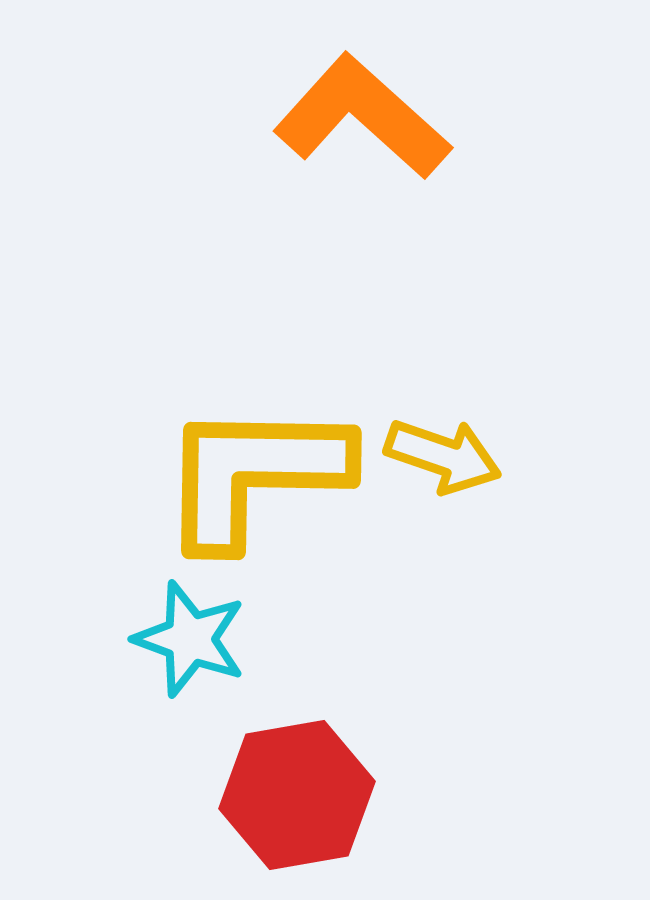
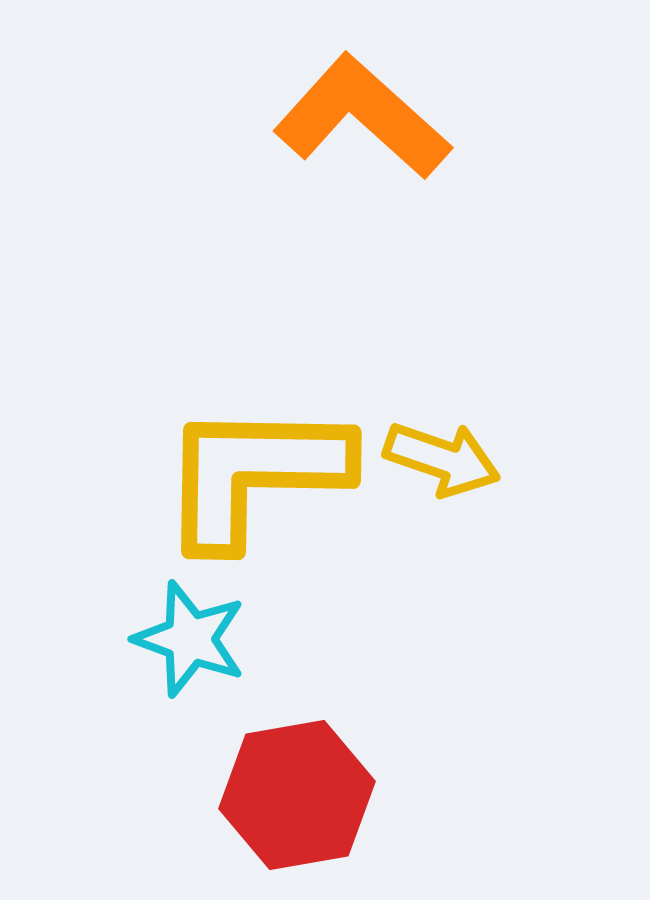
yellow arrow: moved 1 px left, 3 px down
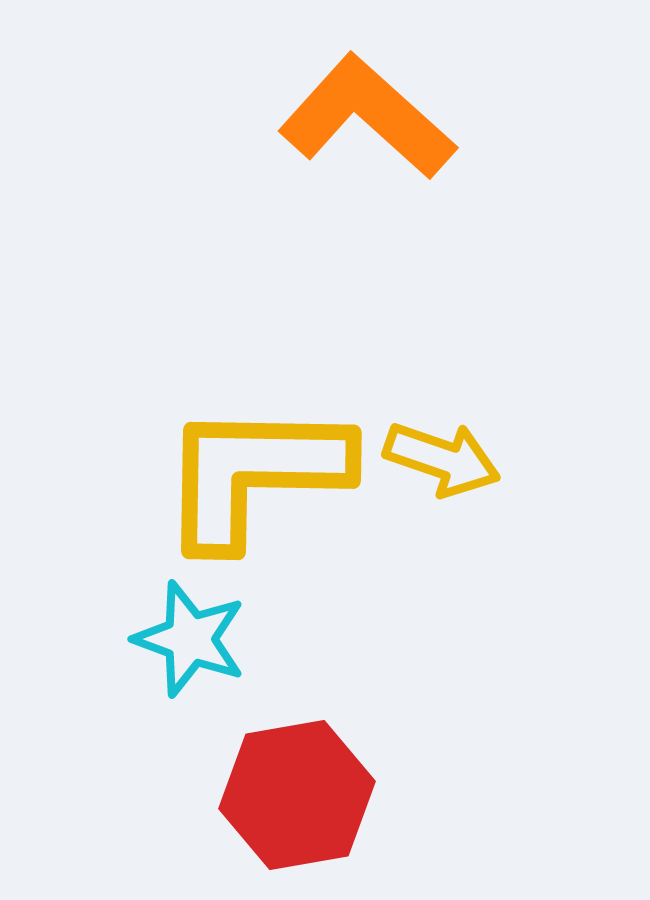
orange L-shape: moved 5 px right
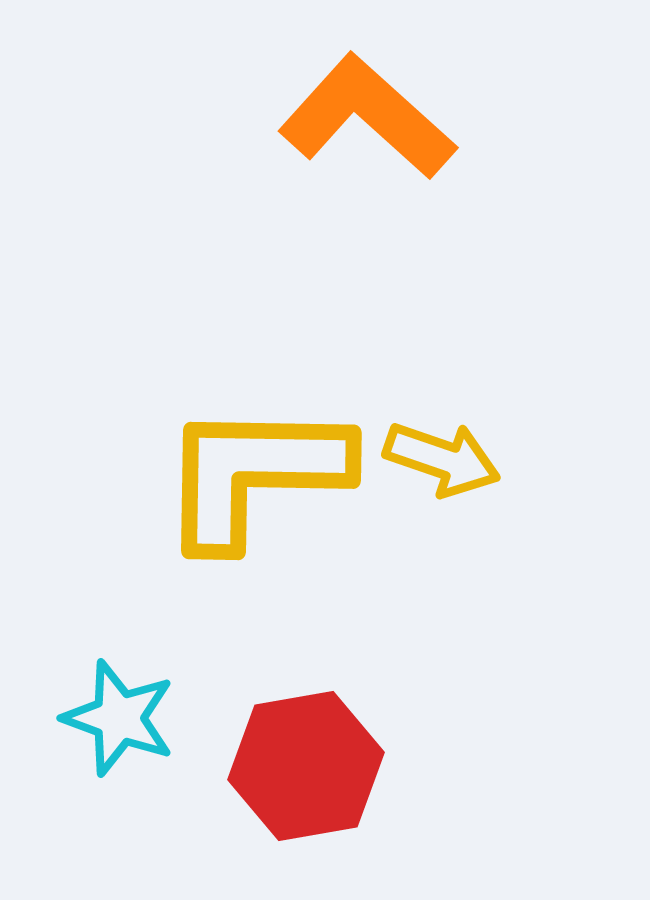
cyan star: moved 71 px left, 79 px down
red hexagon: moved 9 px right, 29 px up
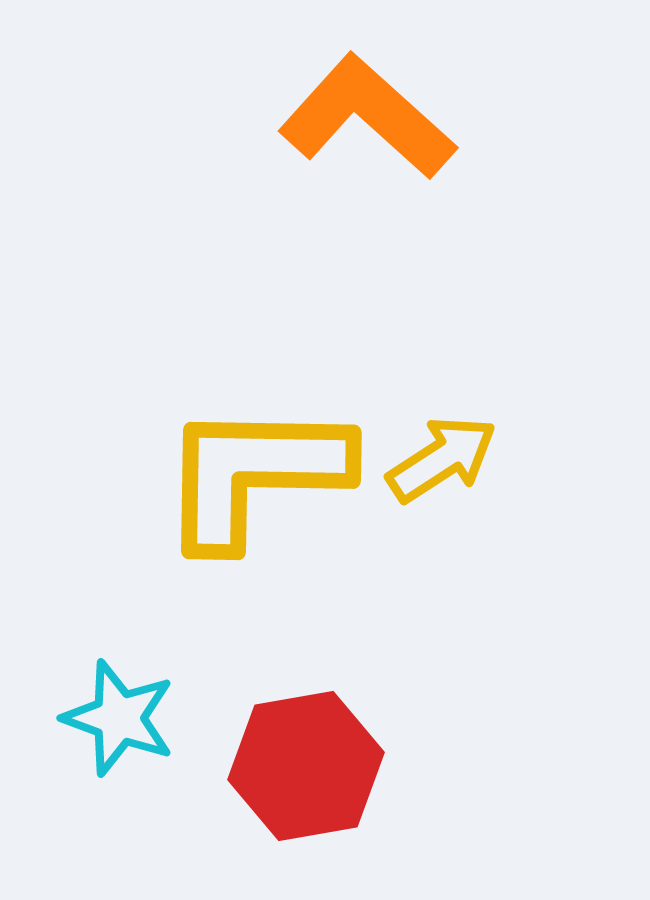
yellow arrow: rotated 52 degrees counterclockwise
